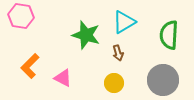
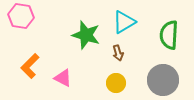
yellow circle: moved 2 px right
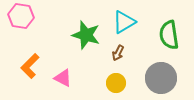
green semicircle: rotated 12 degrees counterclockwise
brown arrow: rotated 42 degrees clockwise
gray circle: moved 2 px left, 2 px up
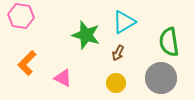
green semicircle: moved 7 px down
orange L-shape: moved 3 px left, 3 px up
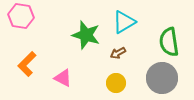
brown arrow: rotated 35 degrees clockwise
orange L-shape: moved 1 px down
gray circle: moved 1 px right
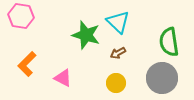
cyan triangle: moved 6 px left; rotated 45 degrees counterclockwise
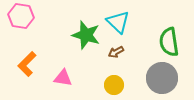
brown arrow: moved 2 px left, 1 px up
pink triangle: rotated 18 degrees counterclockwise
yellow circle: moved 2 px left, 2 px down
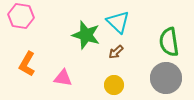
brown arrow: rotated 14 degrees counterclockwise
orange L-shape: rotated 15 degrees counterclockwise
gray circle: moved 4 px right
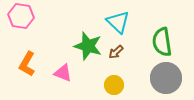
green star: moved 2 px right, 11 px down
green semicircle: moved 7 px left
pink triangle: moved 5 px up; rotated 12 degrees clockwise
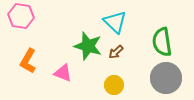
cyan triangle: moved 3 px left
orange L-shape: moved 1 px right, 3 px up
